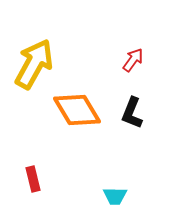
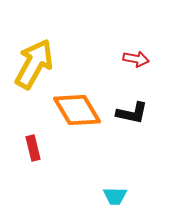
red arrow: moved 3 px right, 1 px up; rotated 65 degrees clockwise
black L-shape: rotated 100 degrees counterclockwise
red rectangle: moved 31 px up
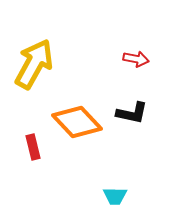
orange diamond: moved 12 px down; rotated 12 degrees counterclockwise
red rectangle: moved 1 px up
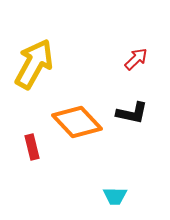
red arrow: rotated 55 degrees counterclockwise
red rectangle: moved 1 px left
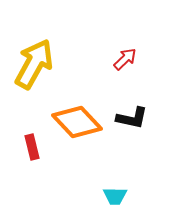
red arrow: moved 11 px left
black L-shape: moved 5 px down
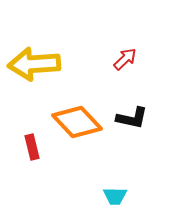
yellow arrow: rotated 123 degrees counterclockwise
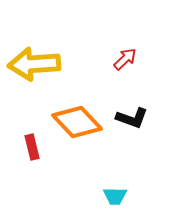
black L-shape: rotated 8 degrees clockwise
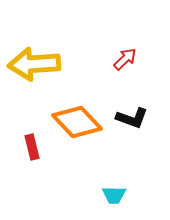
cyan trapezoid: moved 1 px left, 1 px up
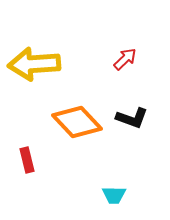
red rectangle: moved 5 px left, 13 px down
